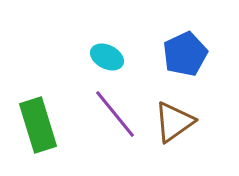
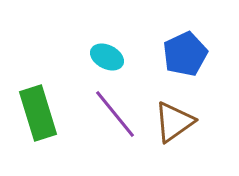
green rectangle: moved 12 px up
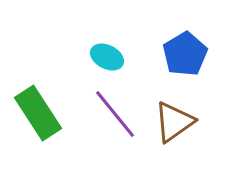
blue pentagon: rotated 6 degrees counterclockwise
green rectangle: rotated 16 degrees counterclockwise
